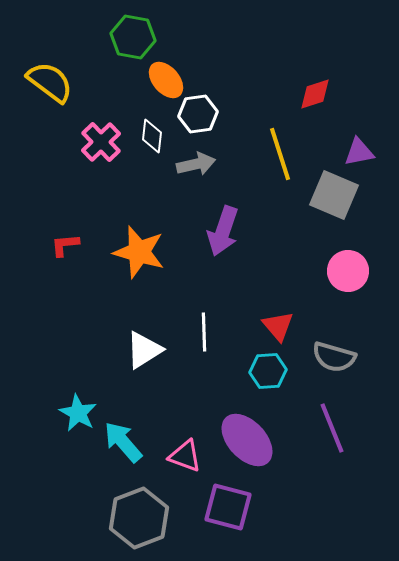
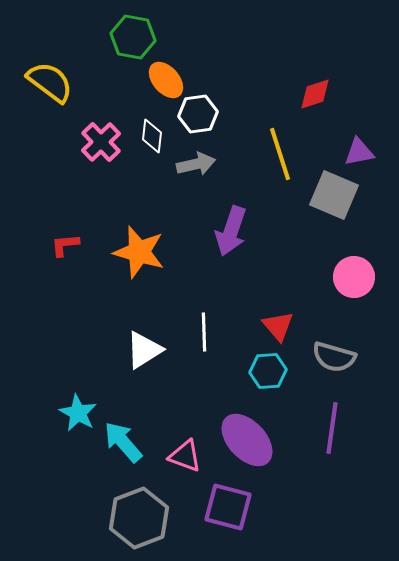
purple arrow: moved 8 px right
pink circle: moved 6 px right, 6 px down
purple line: rotated 30 degrees clockwise
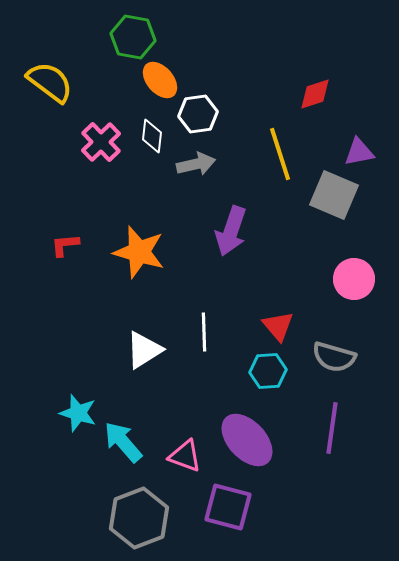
orange ellipse: moved 6 px left
pink circle: moved 2 px down
cyan star: rotated 12 degrees counterclockwise
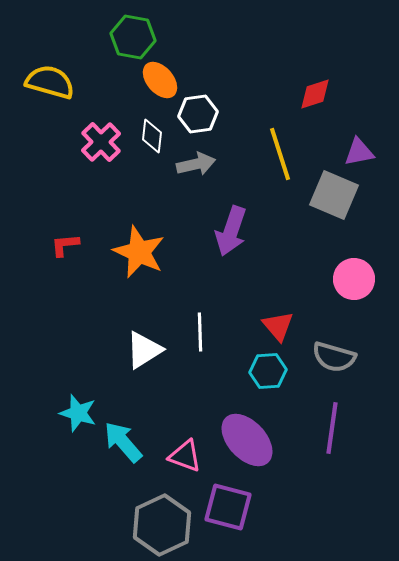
yellow semicircle: rotated 21 degrees counterclockwise
orange star: rotated 8 degrees clockwise
white line: moved 4 px left
gray hexagon: moved 23 px right, 7 px down; rotated 4 degrees counterclockwise
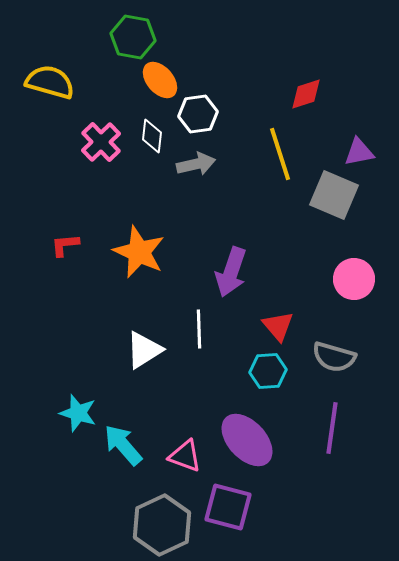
red diamond: moved 9 px left
purple arrow: moved 41 px down
white line: moved 1 px left, 3 px up
cyan arrow: moved 3 px down
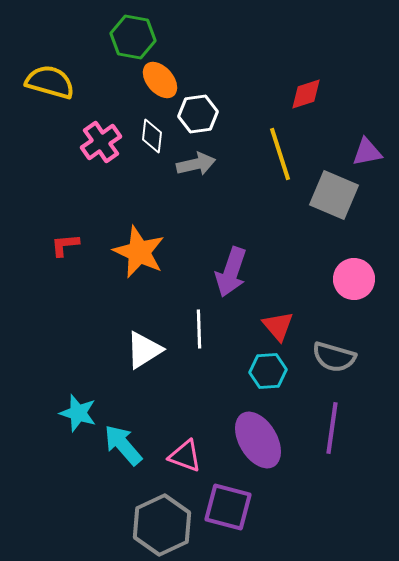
pink cross: rotated 9 degrees clockwise
purple triangle: moved 8 px right
purple ellipse: moved 11 px right; rotated 12 degrees clockwise
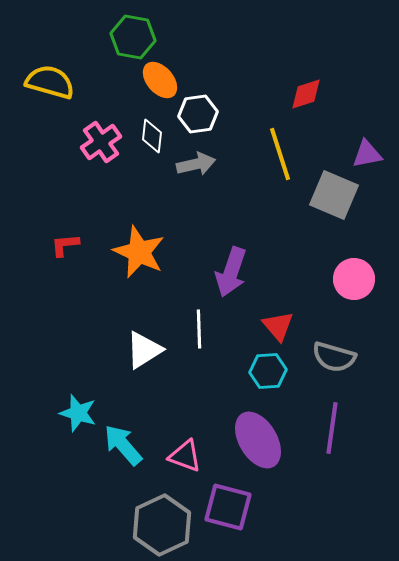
purple triangle: moved 2 px down
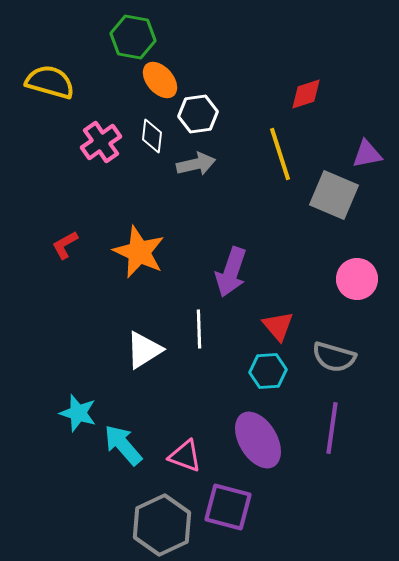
red L-shape: rotated 24 degrees counterclockwise
pink circle: moved 3 px right
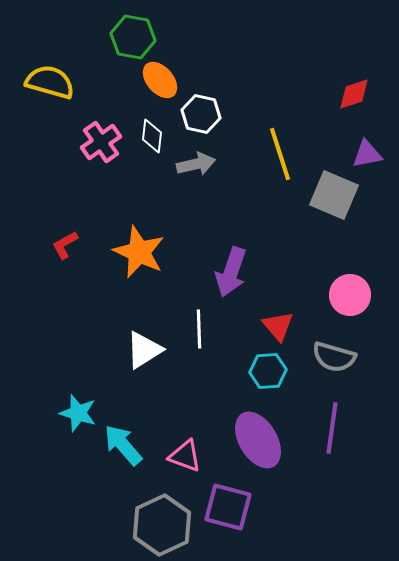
red diamond: moved 48 px right
white hexagon: moved 3 px right; rotated 21 degrees clockwise
pink circle: moved 7 px left, 16 px down
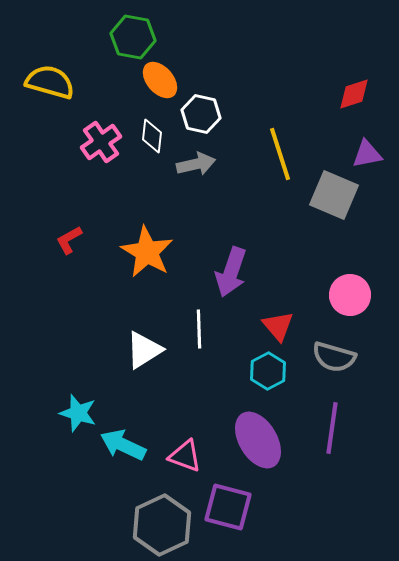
red L-shape: moved 4 px right, 5 px up
orange star: moved 8 px right; rotated 6 degrees clockwise
cyan hexagon: rotated 24 degrees counterclockwise
cyan arrow: rotated 24 degrees counterclockwise
